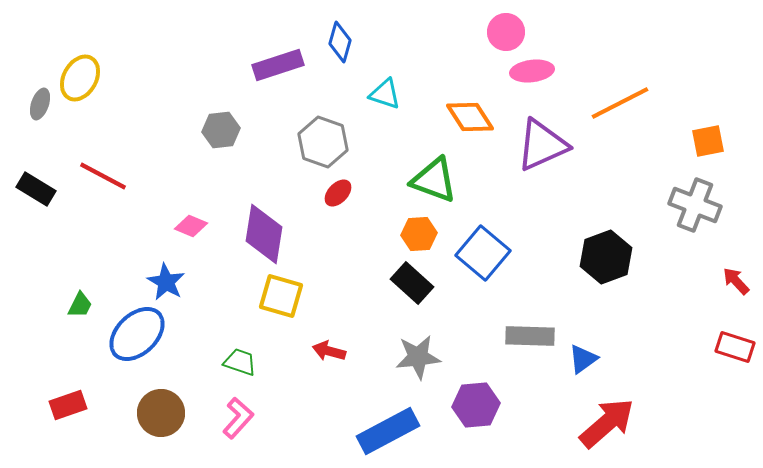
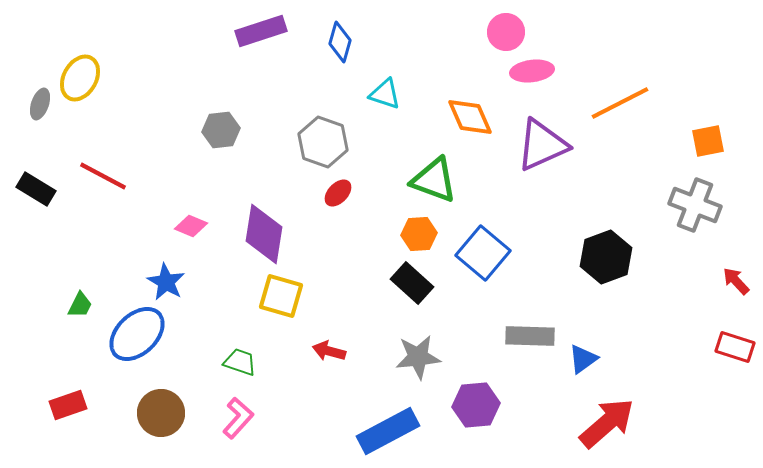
purple rectangle at (278, 65): moved 17 px left, 34 px up
orange diamond at (470, 117): rotated 9 degrees clockwise
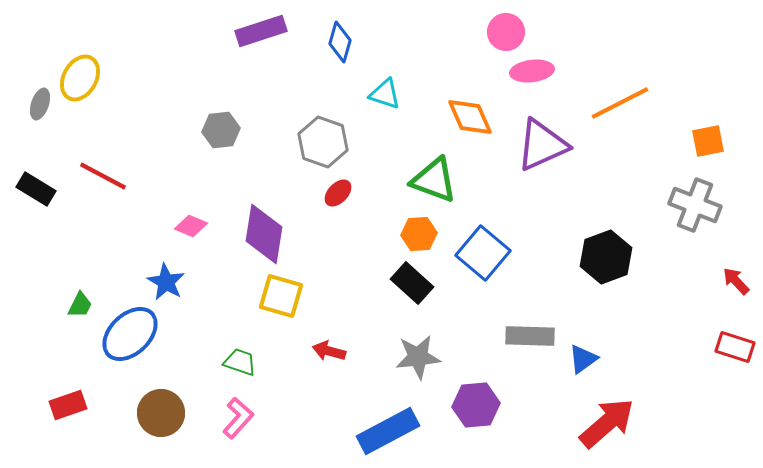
blue ellipse at (137, 334): moved 7 px left
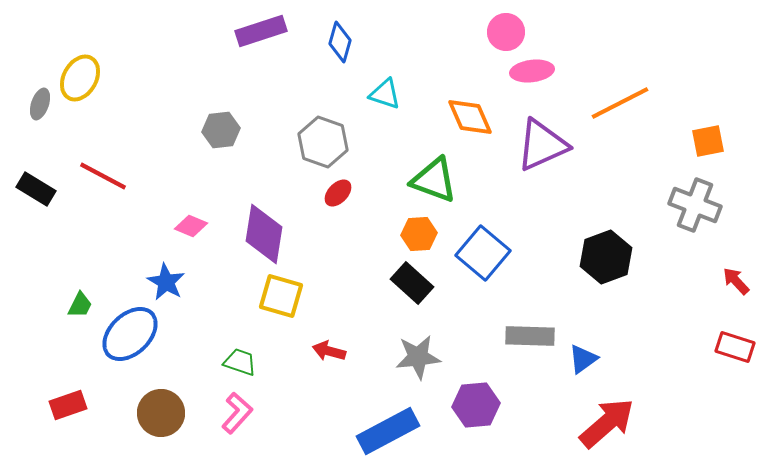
pink L-shape at (238, 418): moved 1 px left, 5 px up
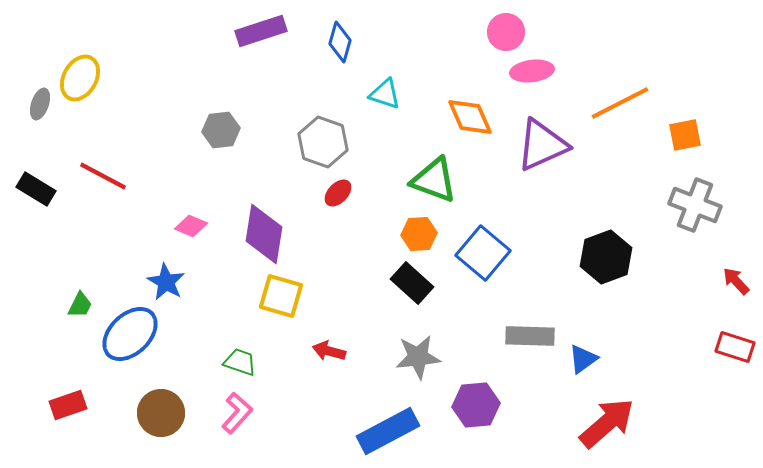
orange square at (708, 141): moved 23 px left, 6 px up
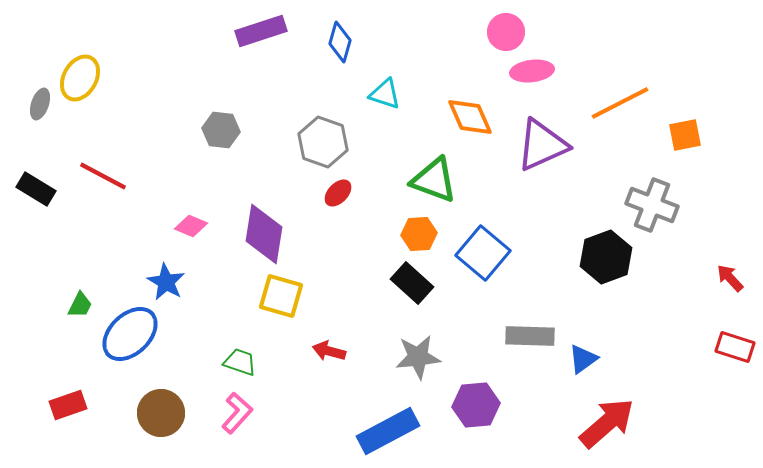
gray hexagon at (221, 130): rotated 12 degrees clockwise
gray cross at (695, 205): moved 43 px left
red arrow at (736, 281): moved 6 px left, 3 px up
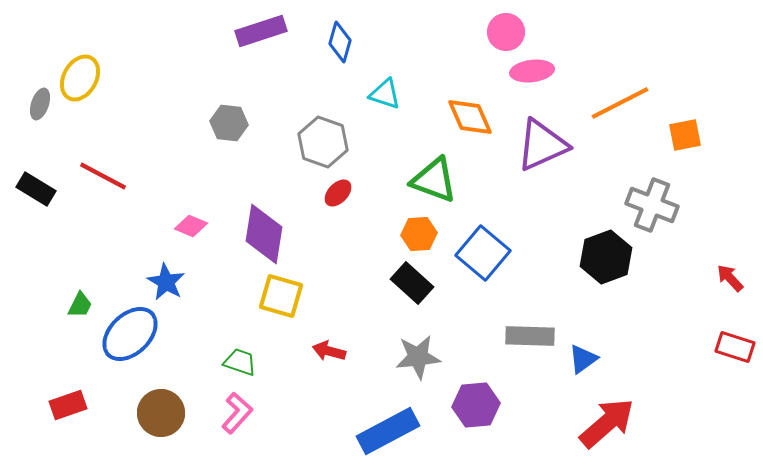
gray hexagon at (221, 130): moved 8 px right, 7 px up
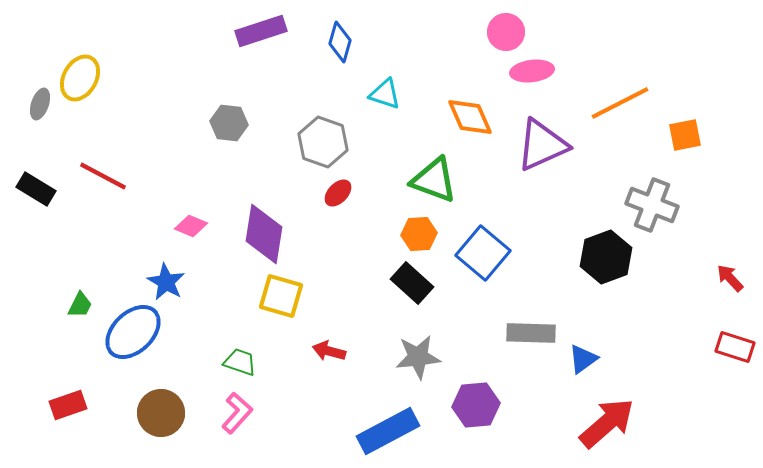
blue ellipse at (130, 334): moved 3 px right, 2 px up
gray rectangle at (530, 336): moved 1 px right, 3 px up
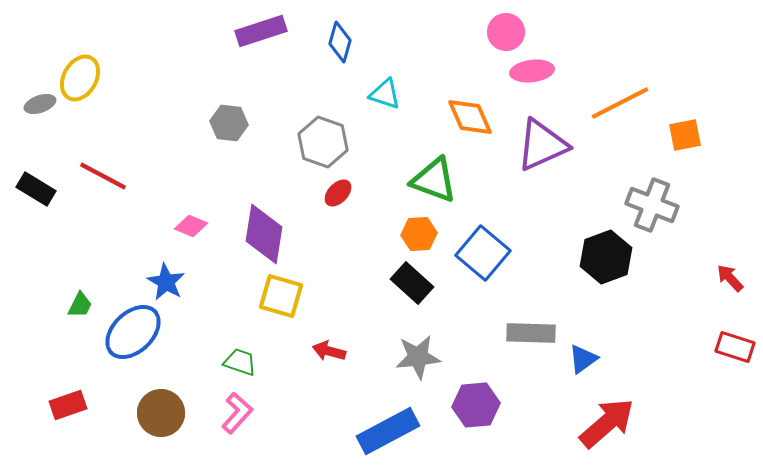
gray ellipse at (40, 104): rotated 52 degrees clockwise
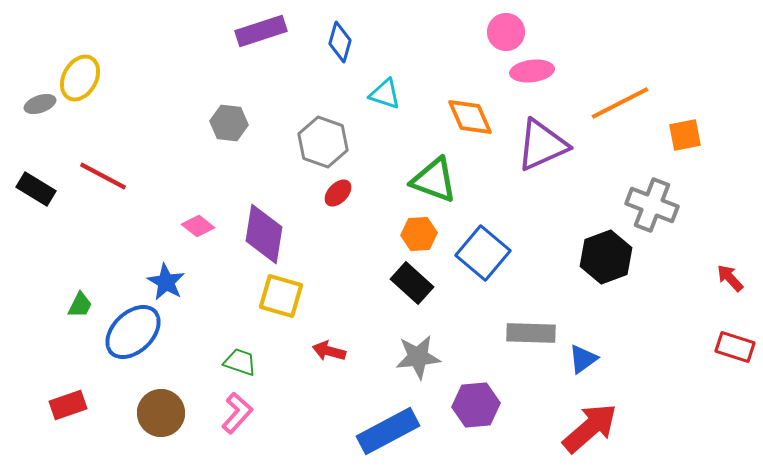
pink diamond at (191, 226): moved 7 px right; rotated 16 degrees clockwise
red arrow at (607, 423): moved 17 px left, 5 px down
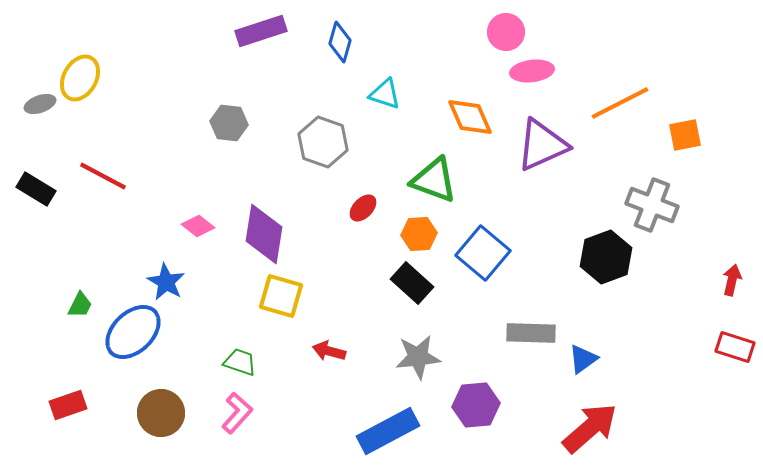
red ellipse at (338, 193): moved 25 px right, 15 px down
red arrow at (730, 278): moved 2 px right, 2 px down; rotated 56 degrees clockwise
